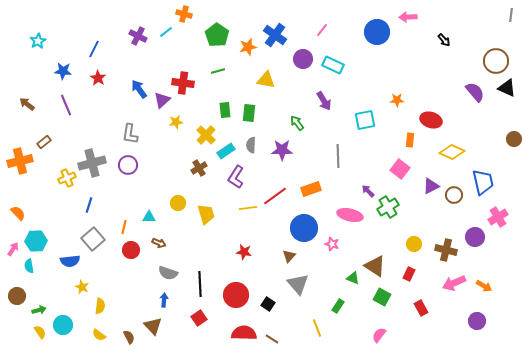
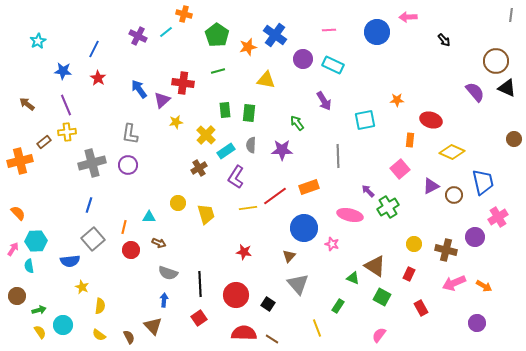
pink line at (322, 30): moved 7 px right; rotated 48 degrees clockwise
pink square at (400, 169): rotated 12 degrees clockwise
yellow cross at (67, 178): moved 46 px up; rotated 18 degrees clockwise
orange rectangle at (311, 189): moved 2 px left, 2 px up
purple circle at (477, 321): moved 2 px down
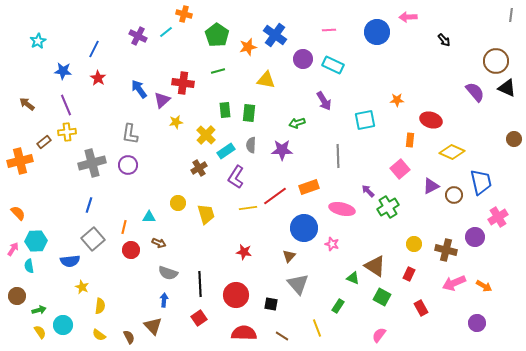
green arrow at (297, 123): rotated 70 degrees counterclockwise
blue trapezoid at (483, 182): moved 2 px left
pink ellipse at (350, 215): moved 8 px left, 6 px up
black square at (268, 304): moved 3 px right; rotated 24 degrees counterclockwise
brown line at (272, 339): moved 10 px right, 3 px up
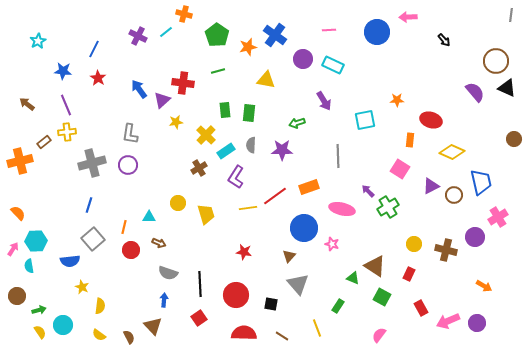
pink square at (400, 169): rotated 18 degrees counterclockwise
pink arrow at (454, 283): moved 6 px left, 38 px down
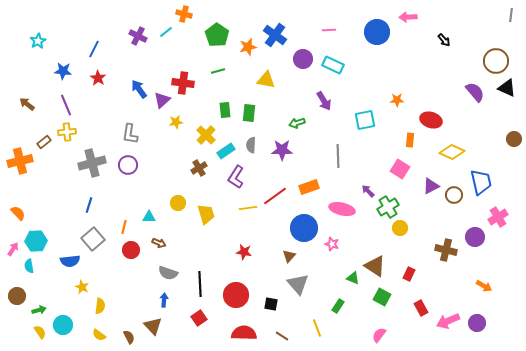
yellow circle at (414, 244): moved 14 px left, 16 px up
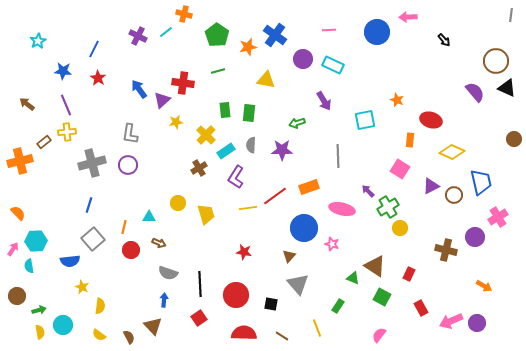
orange star at (397, 100): rotated 24 degrees clockwise
pink arrow at (448, 321): moved 3 px right
yellow semicircle at (40, 332): rotated 24 degrees clockwise
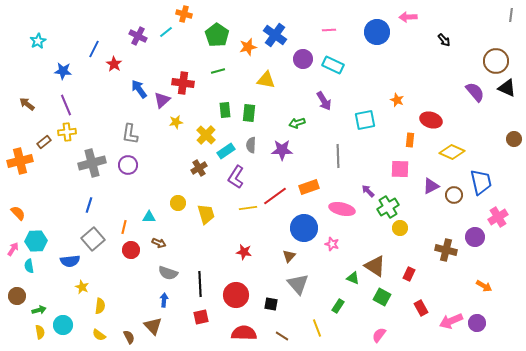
red star at (98, 78): moved 16 px right, 14 px up
pink square at (400, 169): rotated 30 degrees counterclockwise
red square at (199, 318): moved 2 px right, 1 px up; rotated 21 degrees clockwise
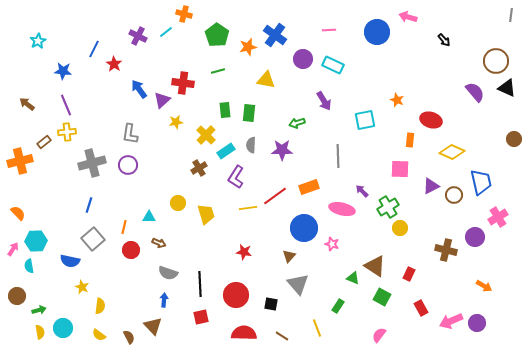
pink arrow at (408, 17): rotated 18 degrees clockwise
purple arrow at (368, 191): moved 6 px left
blue semicircle at (70, 261): rotated 18 degrees clockwise
cyan circle at (63, 325): moved 3 px down
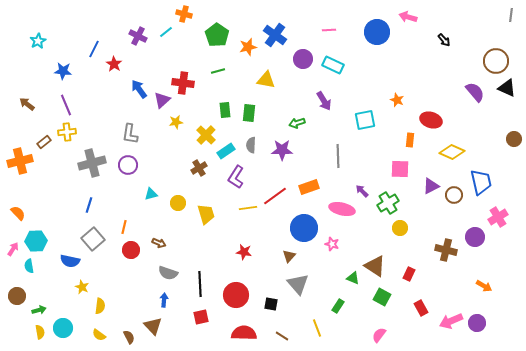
green cross at (388, 207): moved 4 px up
cyan triangle at (149, 217): moved 2 px right, 23 px up; rotated 16 degrees counterclockwise
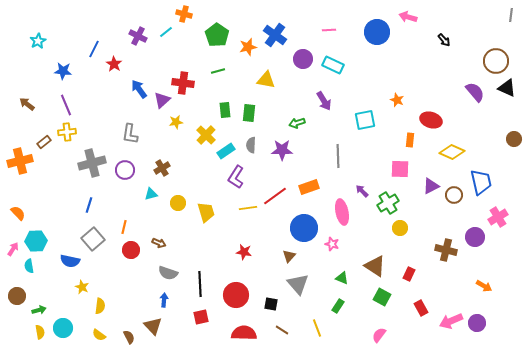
purple circle at (128, 165): moved 3 px left, 5 px down
brown cross at (199, 168): moved 37 px left
pink ellipse at (342, 209): moved 3 px down; rotated 65 degrees clockwise
yellow trapezoid at (206, 214): moved 2 px up
green triangle at (353, 278): moved 11 px left
brown line at (282, 336): moved 6 px up
